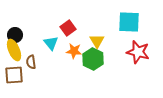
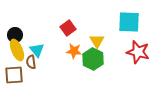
cyan triangle: moved 14 px left, 7 px down
yellow ellipse: moved 3 px right
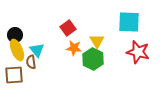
orange star: moved 3 px up
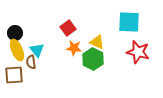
black circle: moved 2 px up
yellow triangle: moved 1 px down; rotated 35 degrees counterclockwise
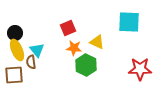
red square: rotated 14 degrees clockwise
red star: moved 2 px right, 17 px down; rotated 15 degrees counterclockwise
green hexagon: moved 7 px left, 6 px down
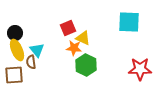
yellow triangle: moved 14 px left, 4 px up
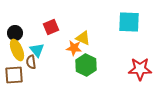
red square: moved 17 px left, 1 px up
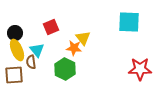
yellow triangle: rotated 28 degrees clockwise
green hexagon: moved 21 px left, 4 px down
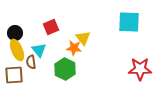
cyan triangle: moved 2 px right
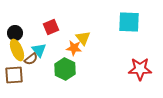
brown semicircle: moved 3 px up; rotated 120 degrees counterclockwise
